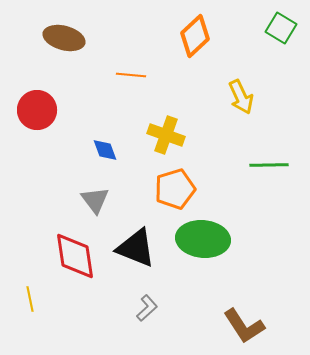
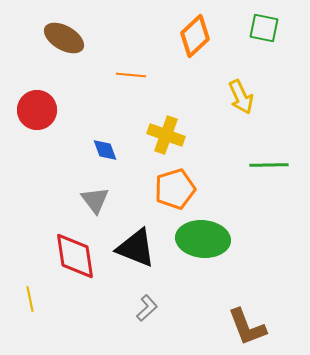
green square: moved 17 px left; rotated 20 degrees counterclockwise
brown ellipse: rotated 15 degrees clockwise
brown L-shape: moved 3 px right, 1 px down; rotated 12 degrees clockwise
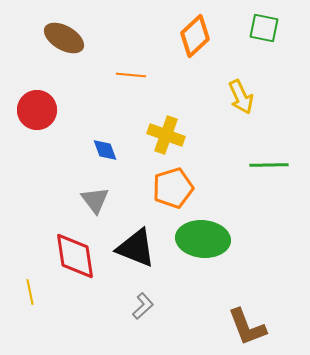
orange pentagon: moved 2 px left, 1 px up
yellow line: moved 7 px up
gray L-shape: moved 4 px left, 2 px up
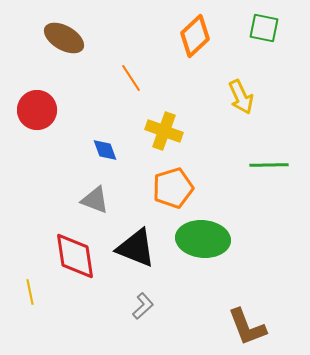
orange line: moved 3 px down; rotated 52 degrees clockwise
yellow cross: moved 2 px left, 4 px up
gray triangle: rotated 32 degrees counterclockwise
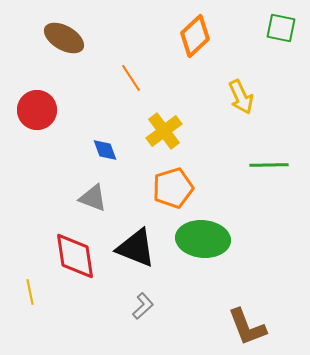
green square: moved 17 px right
yellow cross: rotated 33 degrees clockwise
gray triangle: moved 2 px left, 2 px up
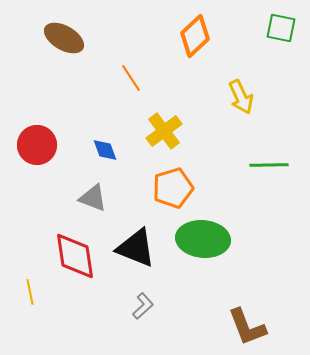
red circle: moved 35 px down
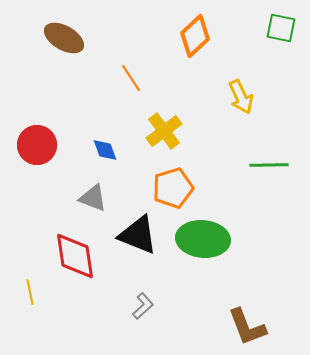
black triangle: moved 2 px right, 13 px up
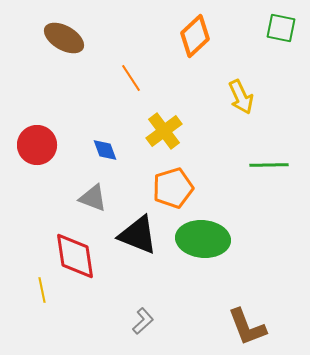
yellow line: moved 12 px right, 2 px up
gray L-shape: moved 15 px down
